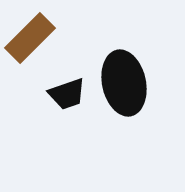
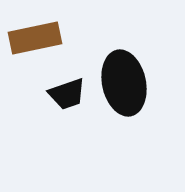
brown rectangle: moved 5 px right; rotated 33 degrees clockwise
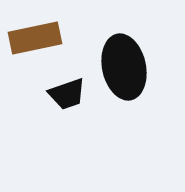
black ellipse: moved 16 px up
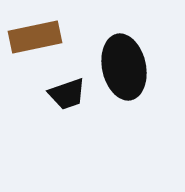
brown rectangle: moved 1 px up
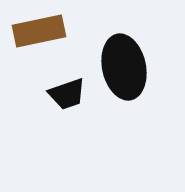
brown rectangle: moved 4 px right, 6 px up
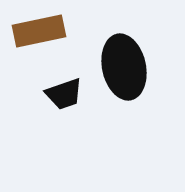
black trapezoid: moved 3 px left
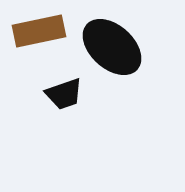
black ellipse: moved 12 px left, 20 px up; rotated 36 degrees counterclockwise
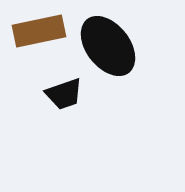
black ellipse: moved 4 px left, 1 px up; rotated 10 degrees clockwise
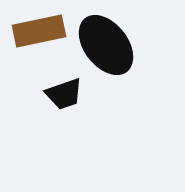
black ellipse: moved 2 px left, 1 px up
